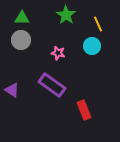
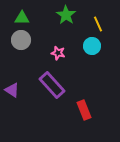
purple rectangle: rotated 12 degrees clockwise
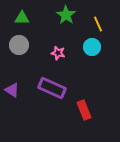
gray circle: moved 2 px left, 5 px down
cyan circle: moved 1 px down
purple rectangle: moved 3 px down; rotated 24 degrees counterclockwise
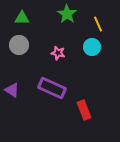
green star: moved 1 px right, 1 px up
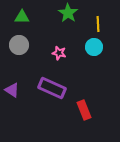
green star: moved 1 px right, 1 px up
green triangle: moved 1 px up
yellow line: rotated 21 degrees clockwise
cyan circle: moved 2 px right
pink star: moved 1 px right
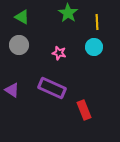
green triangle: rotated 28 degrees clockwise
yellow line: moved 1 px left, 2 px up
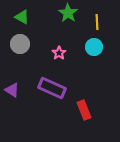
gray circle: moved 1 px right, 1 px up
pink star: rotated 24 degrees clockwise
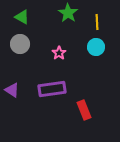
cyan circle: moved 2 px right
purple rectangle: moved 1 px down; rotated 32 degrees counterclockwise
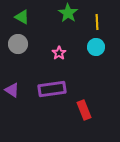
gray circle: moved 2 px left
